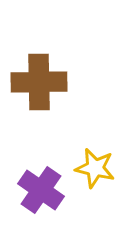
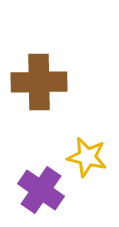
yellow star: moved 8 px left, 11 px up
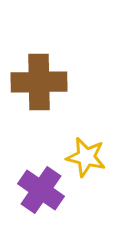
yellow star: moved 1 px left
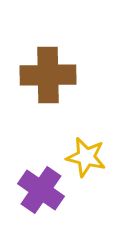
brown cross: moved 9 px right, 7 px up
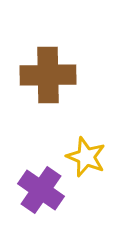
yellow star: rotated 9 degrees clockwise
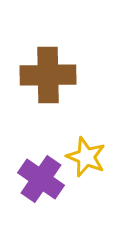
purple cross: moved 11 px up
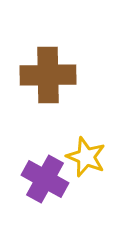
purple cross: moved 4 px right; rotated 6 degrees counterclockwise
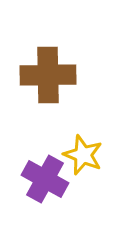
yellow star: moved 3 px left, 2 px up
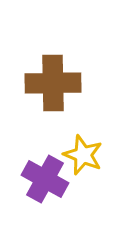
brown cross: moved 5 px right, 8 px down
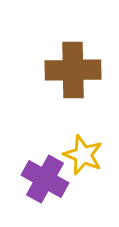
brown cross: moved 20 px right, 13 px up
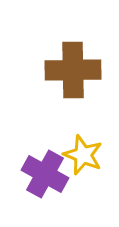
purple cross: moved 5 px up
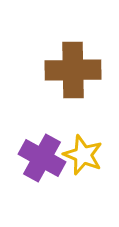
purple cross: moved 3 px left, 16 px up
